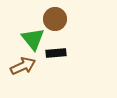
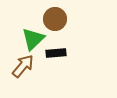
green triangle: rotated 25 degrees clockwise
brown arrow: rotated 25 degrees counterclockwise
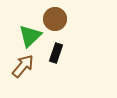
green triangle: moved 3 px left, 3 px up
black rectangle: rotated 66 degrees counterclockwise
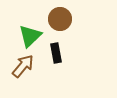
brown circle: moved 5 px right
black rectangle: rotated 30 degrees counterclockwise
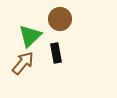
brown arrow: moved 3 px up
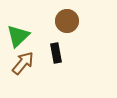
brown circle: moved 7 px right, 2 px down
green triangle: moved 12 px left
